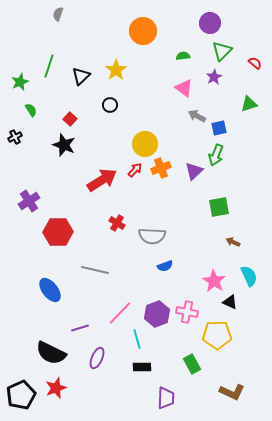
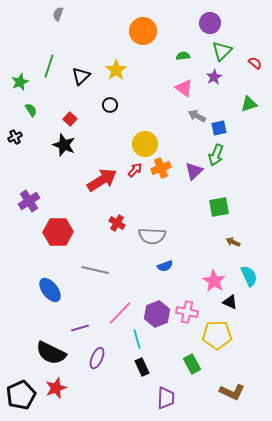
black rectangle at (142, 367): rotated 66 degrees clockwise
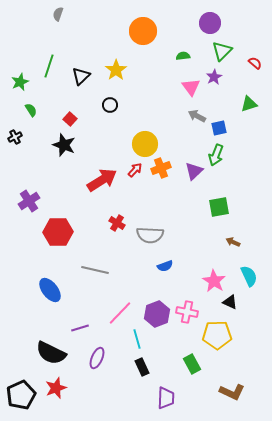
pink triangle at (184, 88): moved 7 px right, 1 px up; rotated 18 degrees clockwise
gray semicircle at (152, 236): moved 2 px left, 1 px up
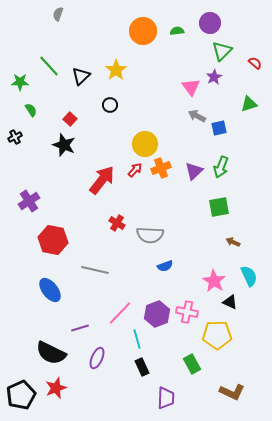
green semicircle at (183, 56): moved 6 px left, 25 px up
green line at (49, 66): rotated 60 degrees counterclockwise
green star at (20, 82): rotated 24 degrees clockwise
green arrow at (216, 155): moved 5 px right, 12 px down
red arrow at (102, 180): rotated 20 degrees counterclockwise
red hexagon at (58, 232): moved 5 px left, 8 px down; rotated 12 degrees clockwise
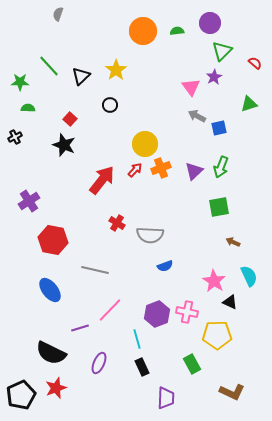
green semicircle at (31, 110): moved 3 px left, 2 px up; rotated 56 degrees counterclockwise
pink line at (120, 313): moved 10 px left, 3 px up
purple ellipse at (97, 358): moved 2 px right, 5 px down
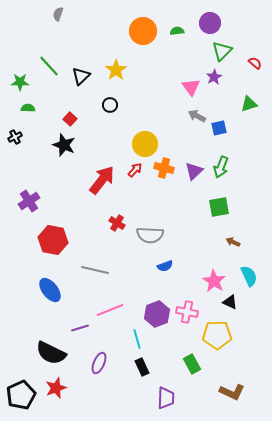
orange cross at (161, 168): moved 3 px right; rotated 36 degrees clockwise
pink line at (110, 310): rotated 24 degrees clockwise
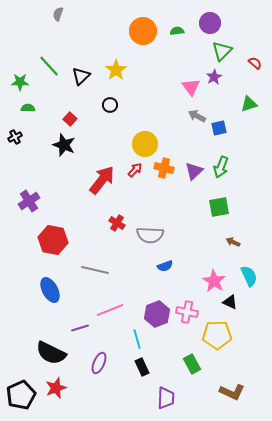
blue ellipse at (50, 290): rotated 10 degrees clockwise
